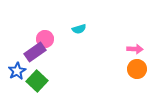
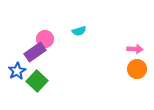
cyan semicircle: moved 2 px down
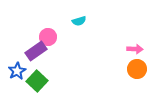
cyan semicircle: moved 10 px up
pink circle: moved 3 px right, 2 px up
purple rectangle: moved 1 px right, 1 px up
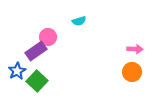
orange circle: moved 5 px left, 3 px down
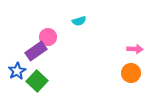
orange circle: moved 1 px left, 1 px down
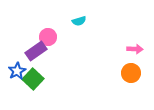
green square: moved 4 px left, 2 px up
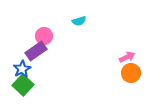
pink circle: moved 4 px left, 1 px up
pink arrow: moved 8 px left, 8 px down; rotated 28 degrees counterclockwise
blue star: moved 5 px right, 2 px up
green square: moved 10 px left, 6 px down
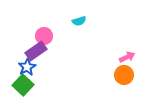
blue star: moved 5 px right, 2 px up
orange circle: moved 7 px left, 2 px down
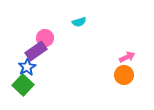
cyan semicircle: moved 1 px down
pink circle: moved 1 px right, 2 px down
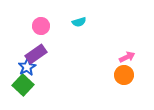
pink circle: moved 4 px left, 12 px up
purple rectangle: moved 3 px down
